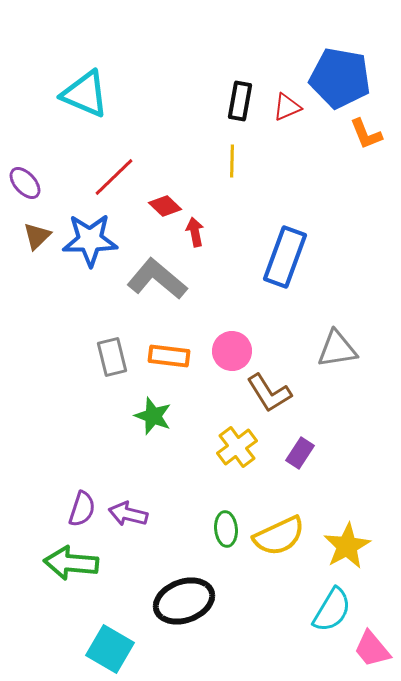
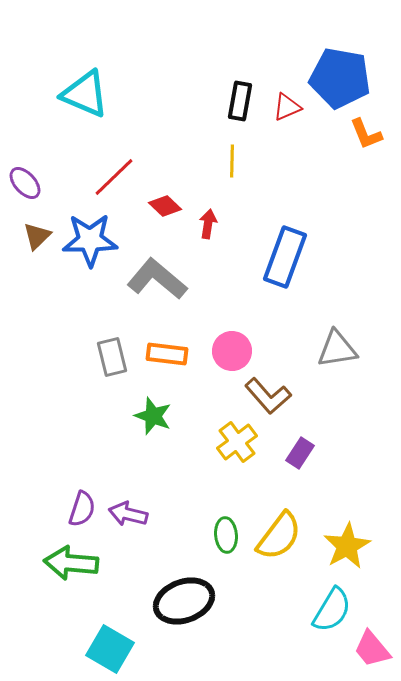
red arrow: moved 13 px right, 8 px up; rotated 20 degrees clockwise
orange rectangle: moved 2 px left, 2 px up
brown L-shape: moved 1 px left, 3 px down; rotated 9 degrees counterclockwise
yellow cross: moved 5 px up
green ellipse: moved 6 px down
yellow semicircle: rotated 28 degrees counterclockwise
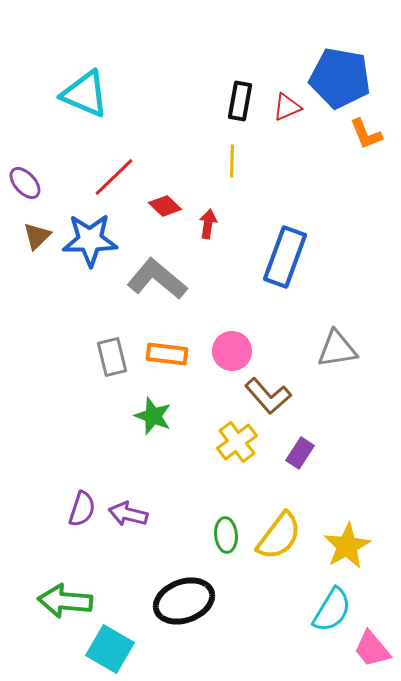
green arrow: moved 6 px left, 38 px down
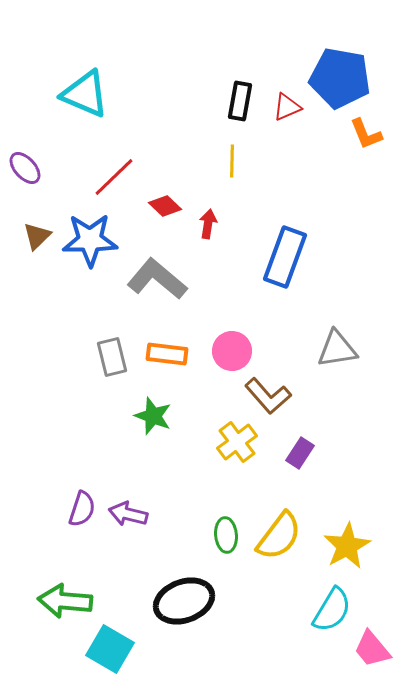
purple ellipse: moved 15 px up
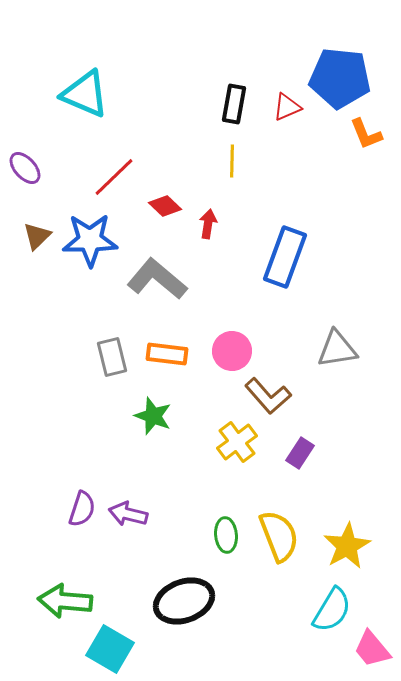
blue pentagon: rotated 4 degrees counterclockwise
black rectangle: moved 6 px left, 3 px down
yellow semicircle: rotated 58 degrees counterclockwise
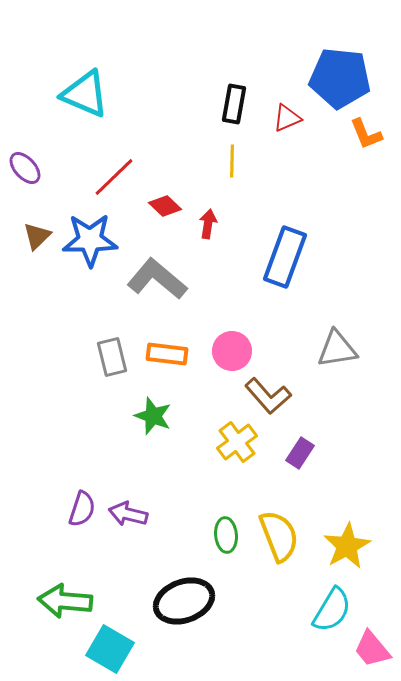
red triangle: moved 11 px down
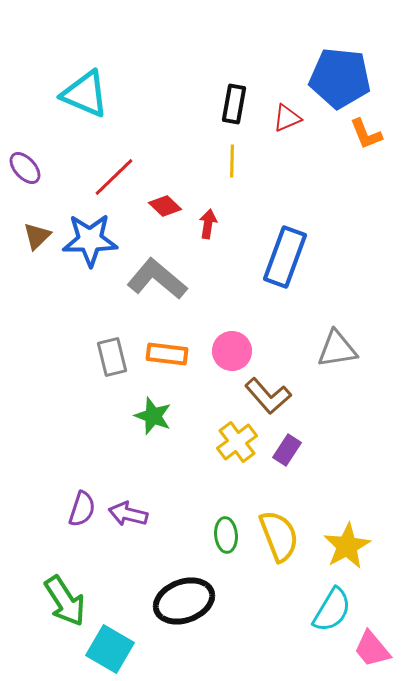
purple rectangle: moved 13 px left, 3 px up
green arrow: rotated 128 degrees counterclockwise
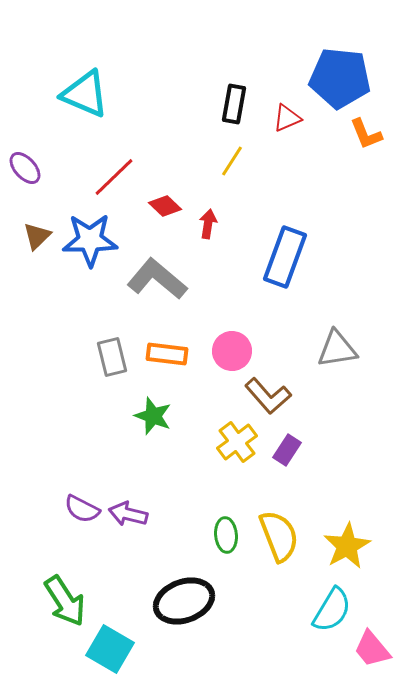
yellow line: rotated 32 degrees clockwise
purple semicircle: rotated 99 degrees clockwise
